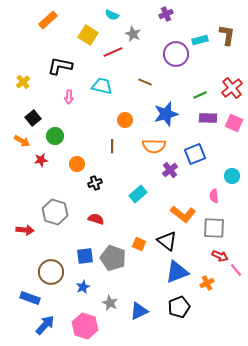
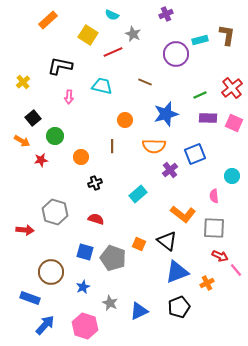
orange circle at (77, 164): moved 4 px right, 7 px up
blue square at (85, 256): moved 4 px up; rotated 24 degrees clockwise
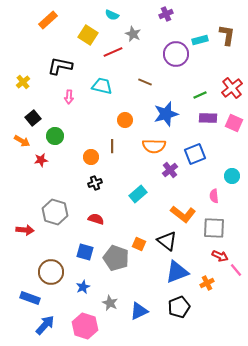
orange circle at (81, 157): moved 10 px right
gray pentagon at (113, 258): moved 3 px right
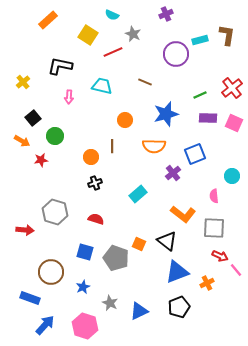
purple cross at (170, 170): moved 3 px right, 3 px down
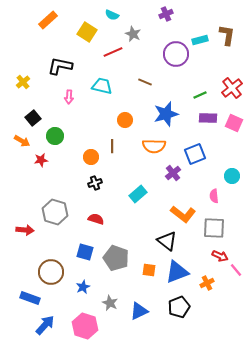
yellow square at (88, 35): moved 1 px left, 3 px up
orange square at (139, 244): moved 10 px right, 26 px down; rotated 16 degrees counterclockwise
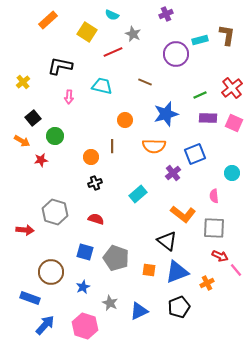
cyan circle at (232, 176): moved 3 px up
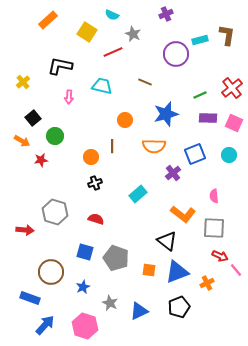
cyan circle at (232, 173): moved 3 px left, 18 px up
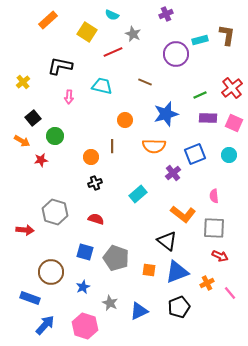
pink line at (236, 270): moved 6 px left, 23 px down
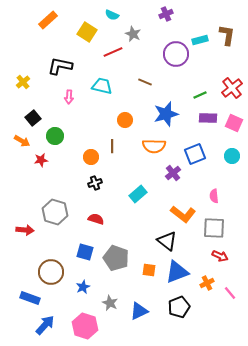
cyan circle at (229, 155): moved 3 px right, 1 px down
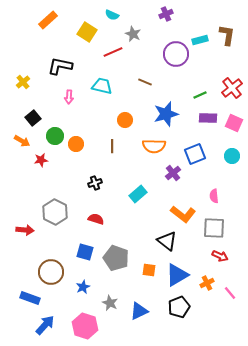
orange circle at (91, 157): moved 15 px left, 13 px up
gray hexagon at (55, 212): rotated 10 degrees clockwise
blue triangle at (177, 272): moved 3 px down; rotated 10 degrees counterclockwise
